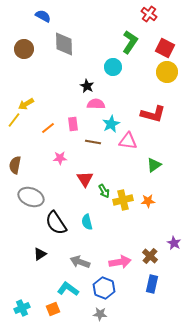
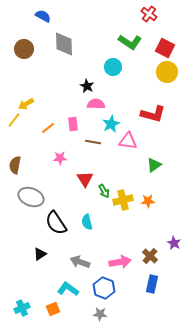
green L-shape: rotated 90 degrees clockwise
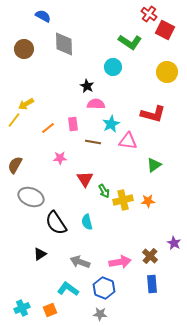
red square: moved 18 px up
brown semicircle: rotated 18 degrees clockwise
blue rectangle: rotated 18 degrees counterclockwise
orange square: moved 3 px left, 1 px down
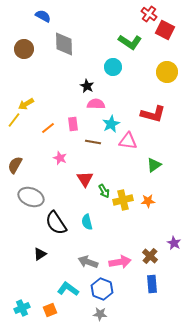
pink star: rotated 24 degrees clockwise
gray arrow: moved 8 px right
blue hexagon: moved 2 px left, 1 px down
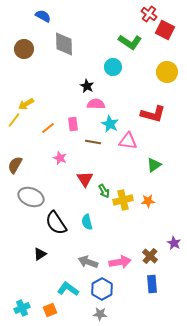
cyan star: moved 1 px left; rotated 18 degrees counterclockwise
blue hexagon: rotated 10 degrees clockwise
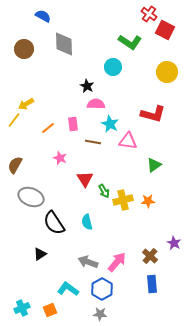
black semicircle: moved 2 px left
pink arrow: moved 3 px left; rotated 40 degrees counterclockwise
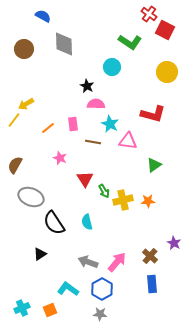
cyan circle: moved 1 px left
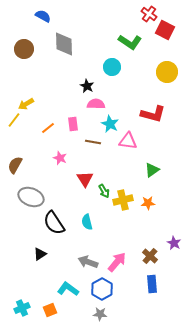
green triangle: moved 2 px left, 5 px down
orange star: moved 2 px down
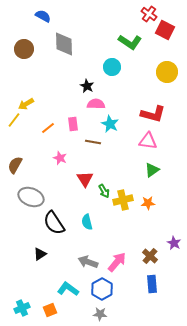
pink triangle: moved 20 px right
